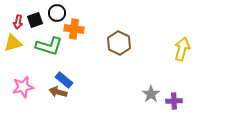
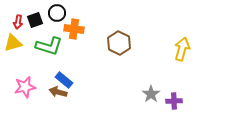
pink star: moved 2 px right
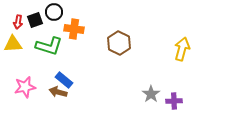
black circle: moved 3 px left, 1 px up
yellow triangle: moved 1 px down; rotated 12 degrees clockwise
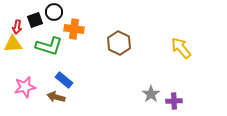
red arrow: moved 1 px left, 5 px down
yellow arrow: moved 1 px left, 1 px up; rotated 55 degrees counterclockwise
brown arrow: moved 2 px left, 5 px down
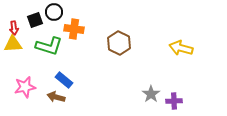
red arrow: moved 3 px left, 1 px down; rotated 16 degrees counterclockwise
yellow arrow: rotated 35 degrees counterclockwise
